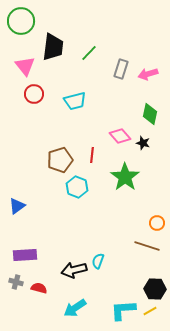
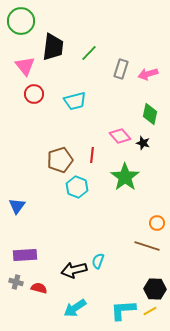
blue triangle: rotated 18 degrees counterclockwise
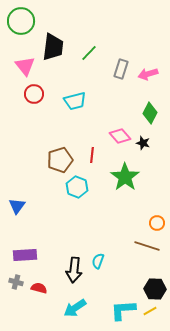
green diamond: moved 1 px up; rotated 15 degrees clockwise
black arrow: rotated 70 degrees counterclockwise
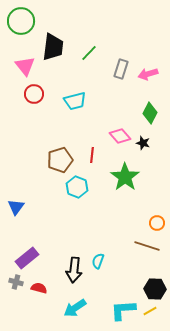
blue triangle: moved 1 px left, 1 px down
purple rectangle: moved 2 px right, 3 px down; rotated 35 degrees counterclockwise
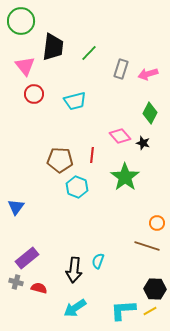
brown pentagon: rotated 20 degrees clockwise
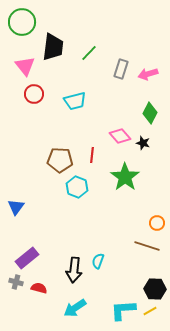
green circle: moved 1 px right, 1 px down
